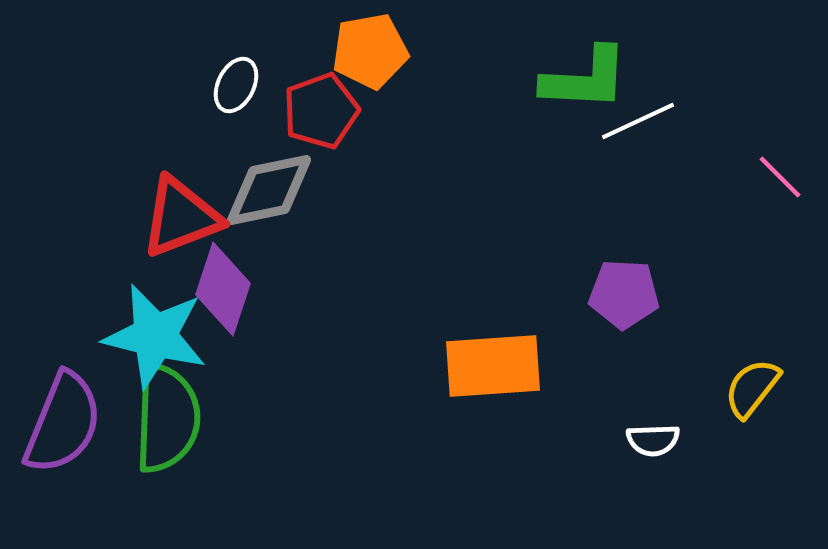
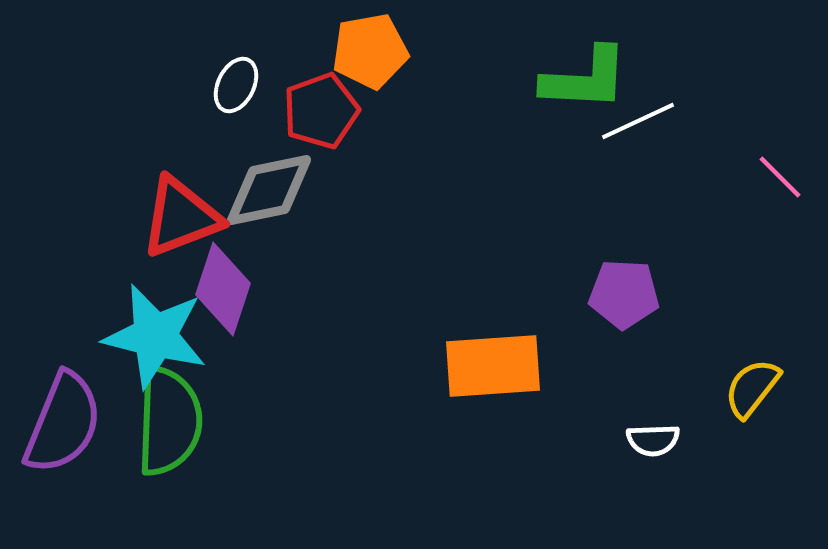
green semicircle: moved 2 px right, 3 px down
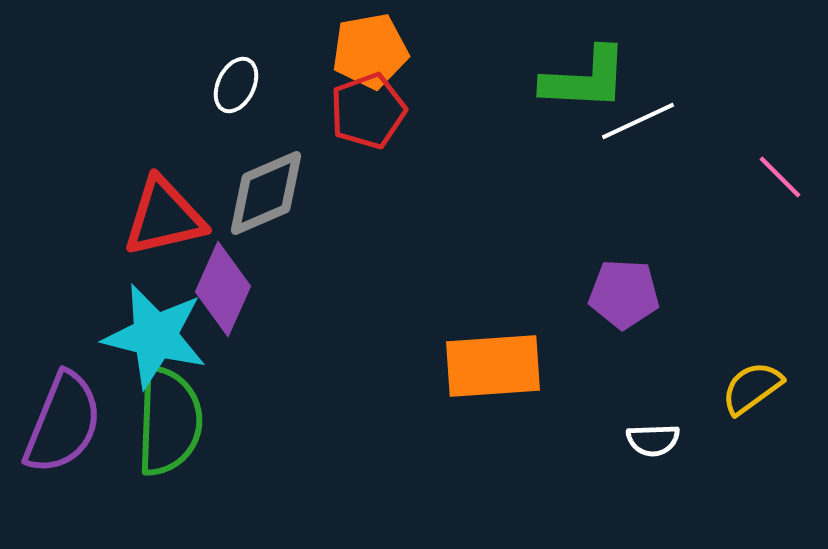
red pentagon: moved 47 px right
gray diamond: moved 3 px left, 3 px down; rotated 12 degrees counterclockwise
red triangle: moved 17 px left; rotated 8 degrees clockwise
purple diamond: rotated 6 degrees clockwise
yellow semicircle: rotated 16 degrees clockwise
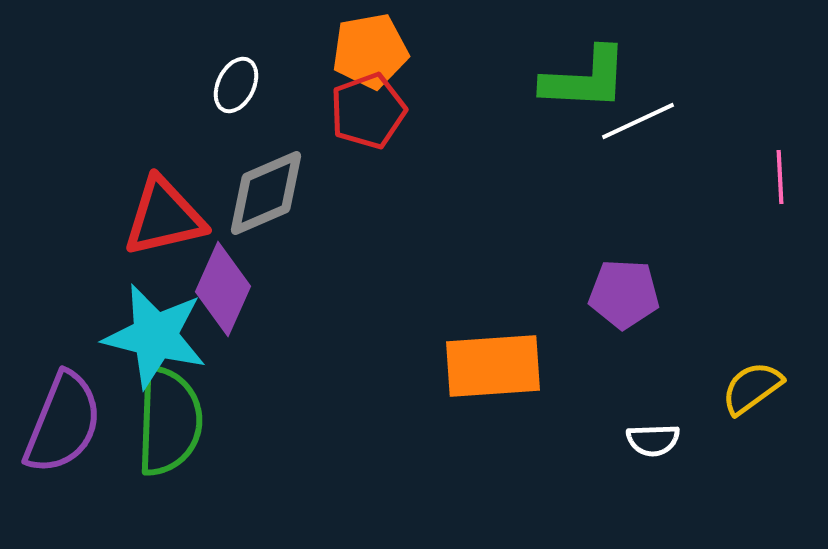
pink line: rotated 42 degrees clockwise
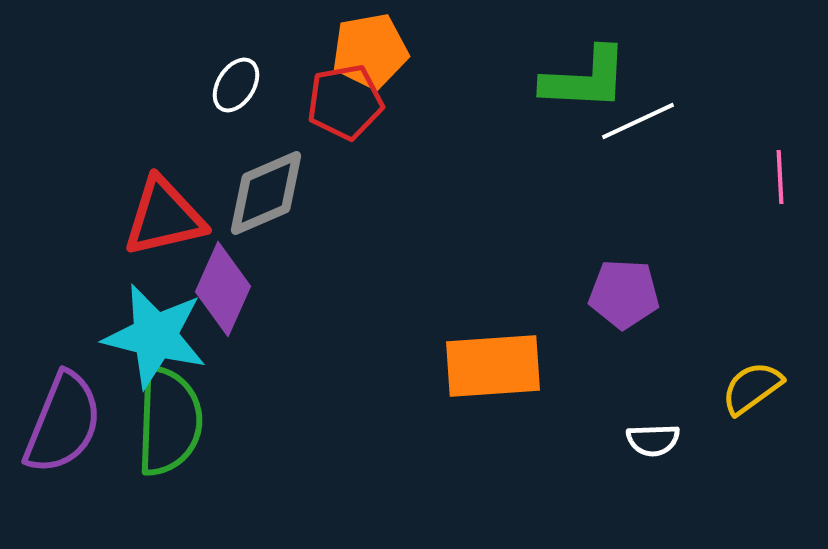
white ellipse: rotated 6 degrees clockwise
red pentagon: moved 23 px left, 9 px up; rotated 10 degrees clockwise
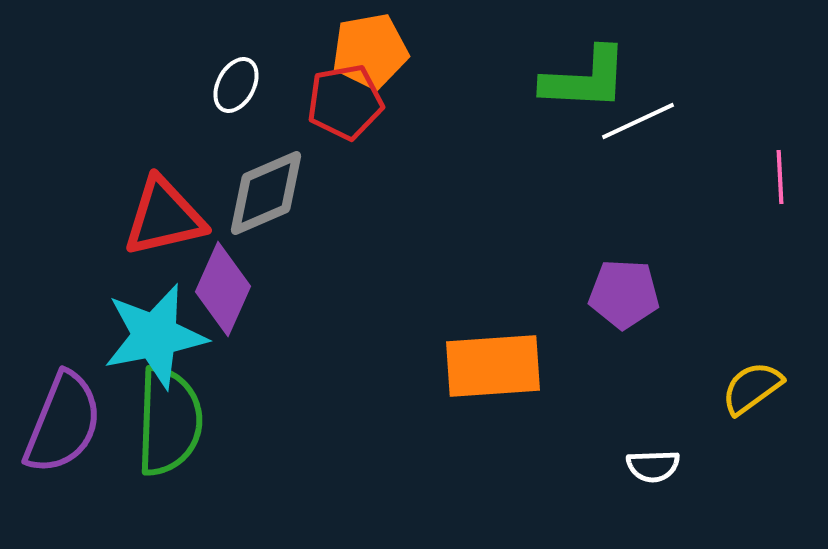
white ellipse: rotated 4 degrees counterclockwise
cyan star: rotated 25 degrees counterclockwise
white semicircle: moved 26 px down
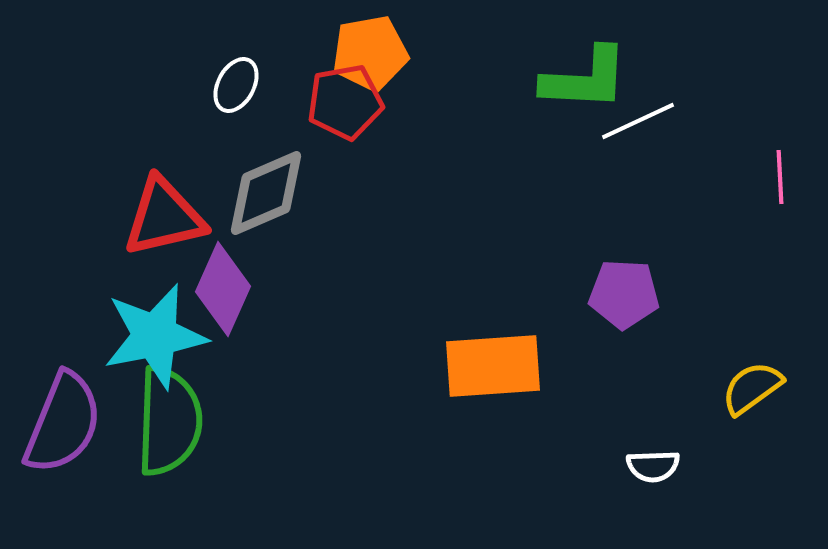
orange pentagon: moved 2 px down
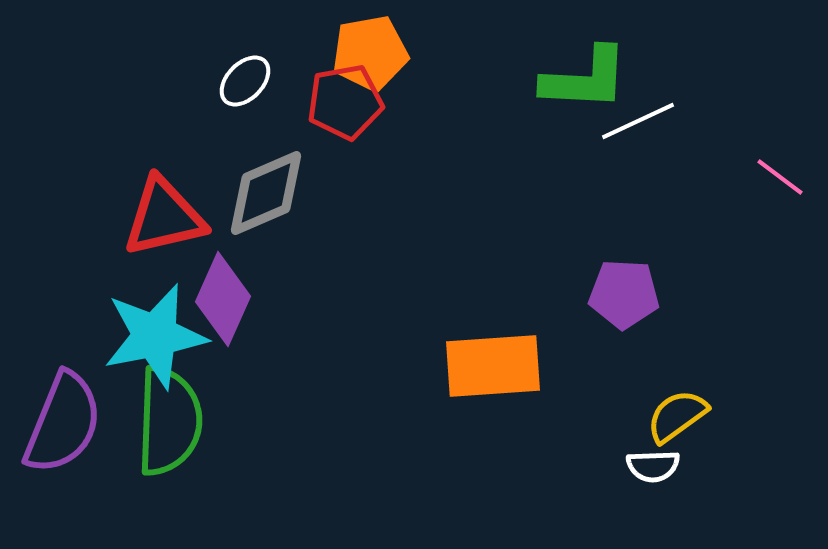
white ellipse: moved 9 px right, 4 px up; rotated 16 degrees clockwise
pink line: rotated 50 degrees counterclockwise
purple diamond: moved 10 px down
yellow semicircle: moved 75 px left, 28 px down
